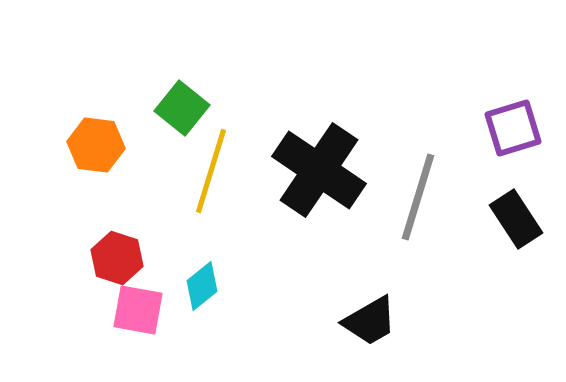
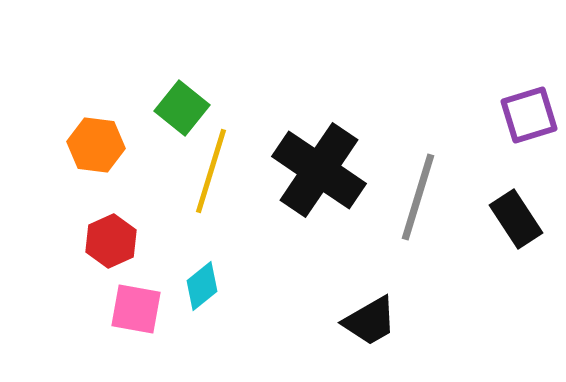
purple square: moved 16 px right, 13 px up
red hexagon: moved 6 px left, 17 px up; rotated 18 degrees clockwise
pink square: moved 2 px left, 1 px up
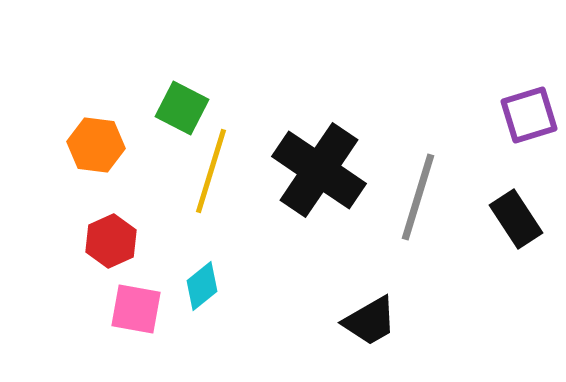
green square: rotated 12 degrees counterclockwise
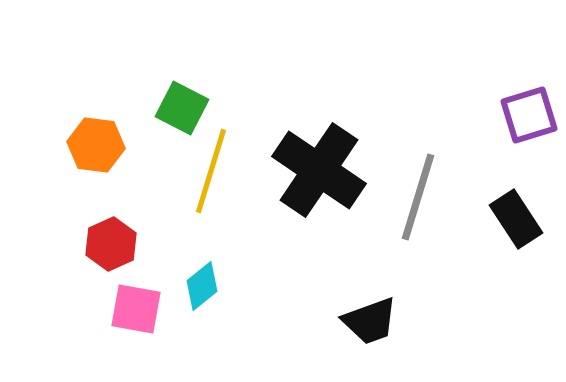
red hexagon: moved 3 px down
black trapezoid: rotated 10 degrees clockwise
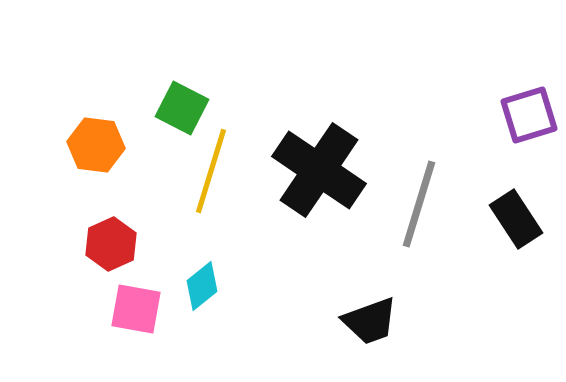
gray line: moved 1 px right, 7 px down
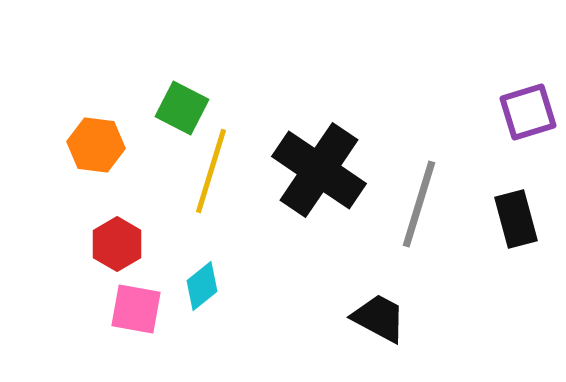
purple square: moved 1 px left, 3 px up
black rectangle: rotated 18 degrees clockwise
red hexagon: moved 6 px right; rotated 6 degrees counterclockwise
black trapezoid: moved 9 px right, 3 px up; rotated 132 degrees counterclockwise
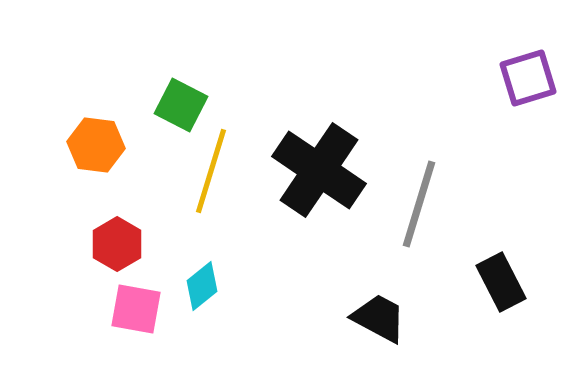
green square: moved 1 px left, 3 px up
purple square: moved 34 px up
black rectangle: moved 15 px left, 63 px down; rotated 12 degrees counterclockwise
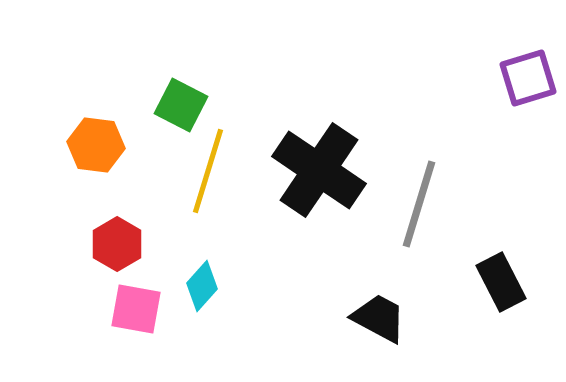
yellow line: moved 3 px left
cyan diamond: rotated 9 degrees counterclockwise
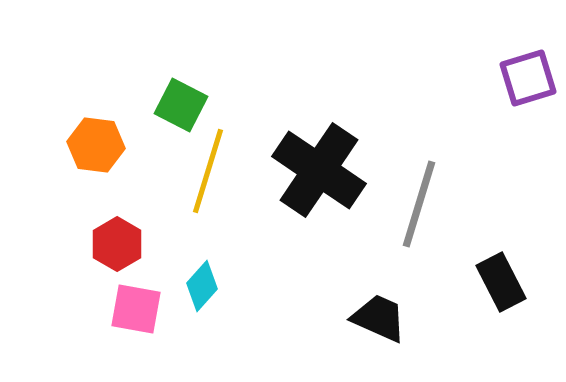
black trapezoid: rotated 4 degrees counterclockwise
